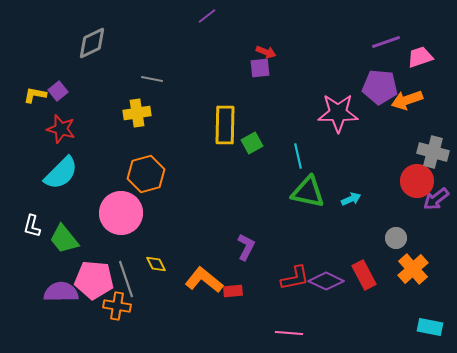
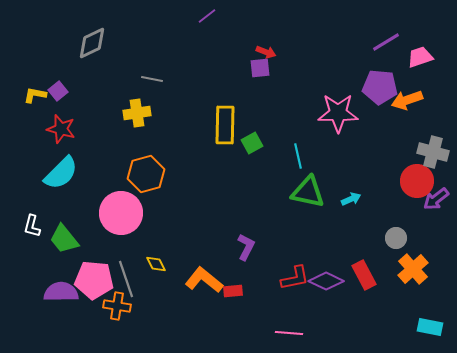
purple line at (386, 42): rotated 12 degrees counterclockwise
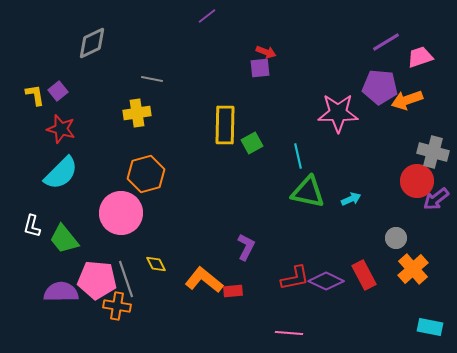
yellow L-shape at (35, 95): rotated 70 degrees clockwise
pink pentagon at (94, 280): moved 3 px right
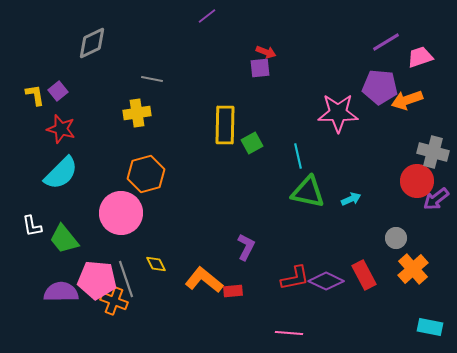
white L-shape at (32, 226): rotated 25 degrees counterclockwise
orange cross at (117, 306): moved 3 px left, 5 px up; rotated 12 degrees clockwise
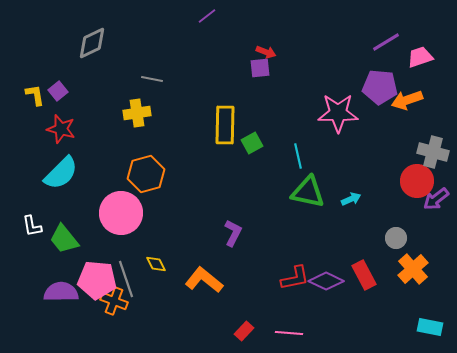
purple L-shape at (246, 247): moved 13 px left, 14 px up
red rectangle at (233, 291): moved 11 px right, 40 px down; rotated 42 degrees counterclockwise
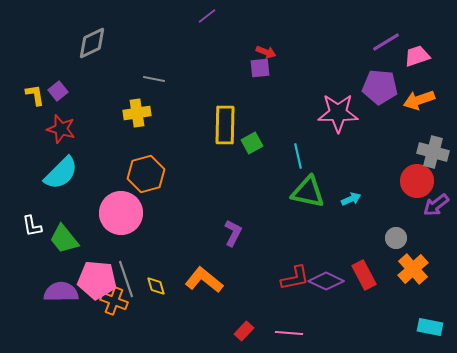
pink trapezoid at (420, 57): moved 3 px left, 1 px up
gray line at (152, 79): moved 2 px right
orange arrow at (407, 100): moved 12 px right
purple arrow at (436, 199): moved 6 px down
yellow diamond at (156, 264): moved 22 px down; rotated 10 degrees clockwise
